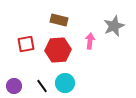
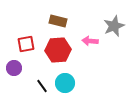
brown rectangle: moved 1 px left, 1 px down
pink arrow: rotated 91 degrees counterclockwise
purple circle: moved 18 px up
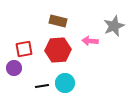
red square: moved 2 px left, 5 px down
black line: rotated 64 degrees counterclockwise
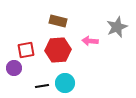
gray star: moved 3 px right, 1 px down
red square: moved 2 px right, 1 px down
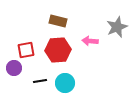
black line: moved 2 px left, 5 px up
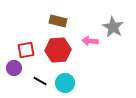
gray star: moved 4 px left; rotated 20 degrees counterclockwise
black line: rotated 40 degrees clockwise
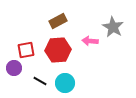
brown rectangle: rotated 42 degrees counterclockwise
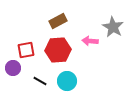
purple circle: moved 1 px left
cyan circle: moved 2 px right, 2 px up
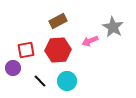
pink arrow: rotated 28 degrees counterclockwise
black line: rotated 16 degrees clockwise
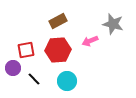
gray star: moved 3 px up; rotated 15 degrees counterclockwise
black line: moved 6 px left, 2 px up
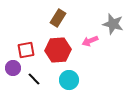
brown rectangle: moved 3 px up; rotated 30 degrees counterclockwise
cyan circle: moved 2 px right, 1 px up
